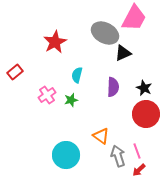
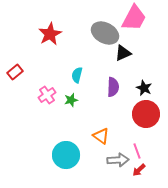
red star: moved 5 px left, 8 px up
gray arrow: moved 4 px down; rotated 105 degrees clockwise
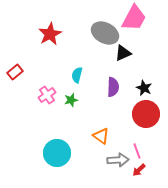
cyan circle: moved 9 px left, 2 px up
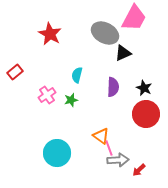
red star: rotated 15 degrees counterclockwise
pink line: moved 28 px left, 3 px up
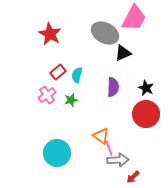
red rectangle: moved 43 px right
black star: moved 2 px right
red arrow: moved 6 px left, 7 px down
